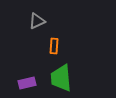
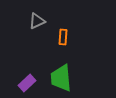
orange rectangle: moved 9 px right, 9 px up
purple rectangle: rotated 30 degrees counterclockwise
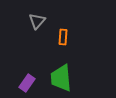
gray triangle: rotated 24 degrees counterclockwise
purple rectangle: rotated 12 degrees counterclockwise
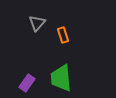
gray triangle: moved 2 px down
orange rectangle: moved 2 px up; rotated 21 degrees counterclockwise
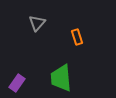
orange rectangle: moved 14 px right, 2 px down
purple rectangle: moved 10 px left
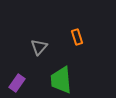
gray triangle: moved 2 px right, 24 px down
green trapezoid: moved 2 px down
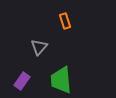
orange rectangle: moved 12 px left, 16 px up
purple rectangle: moved 5 px right, 2 px up
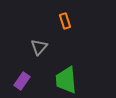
green trapezoid: moved 5 px right
